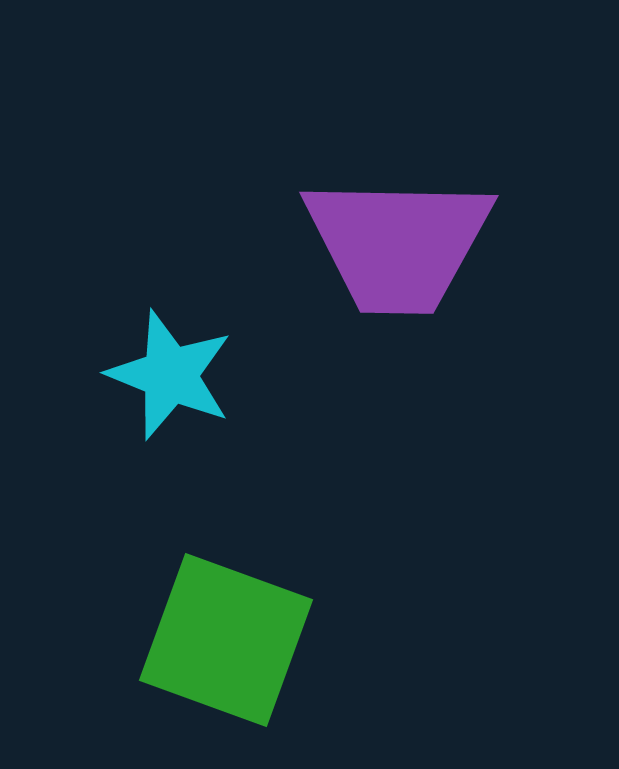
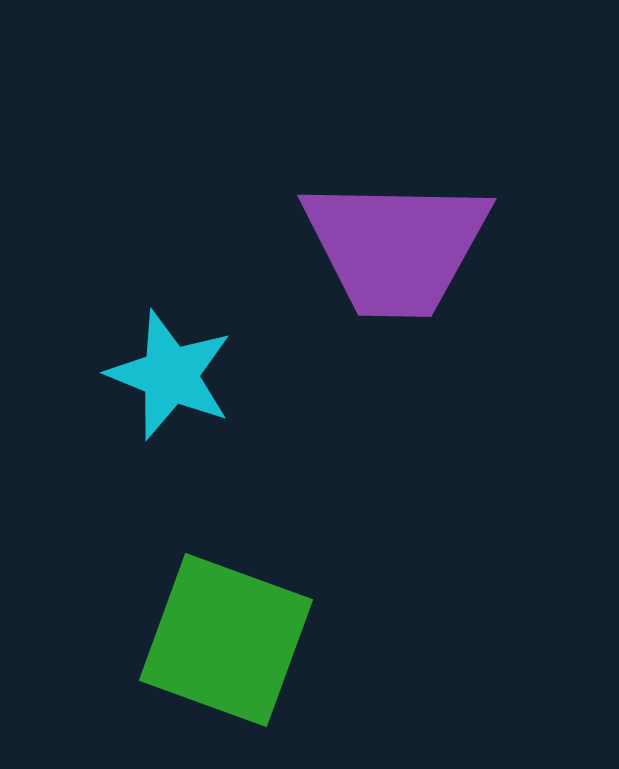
purple trapezoid: moved 2 px left, 3 px down
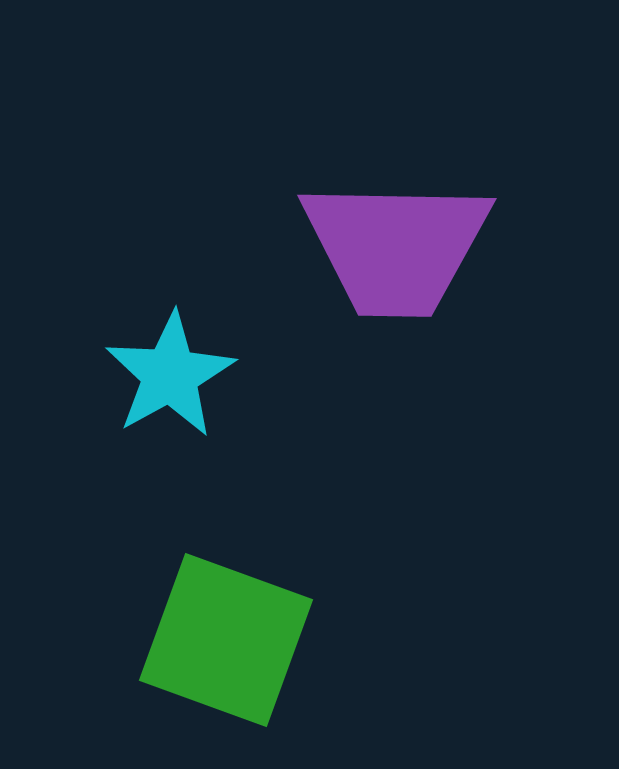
cyan star: rotated 21 degrees clockwise
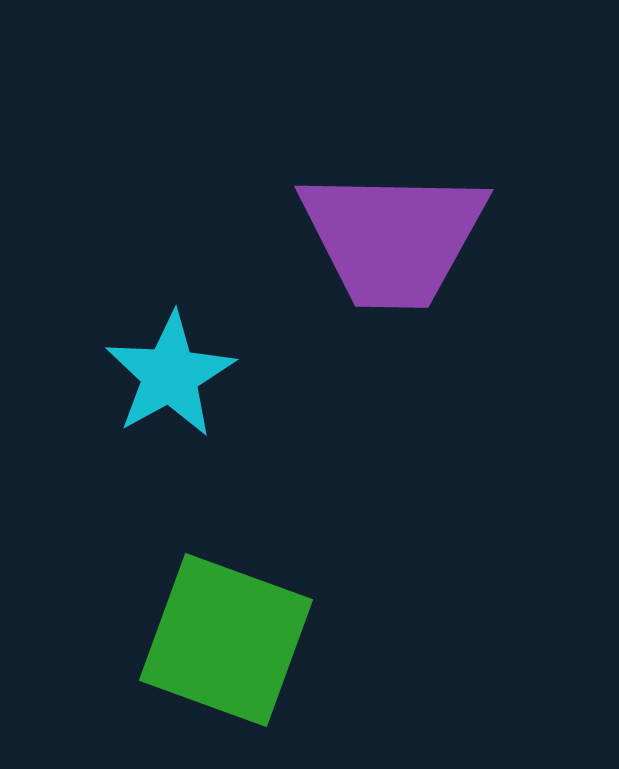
purple trapezoid: moved 3 px left, 9 px up
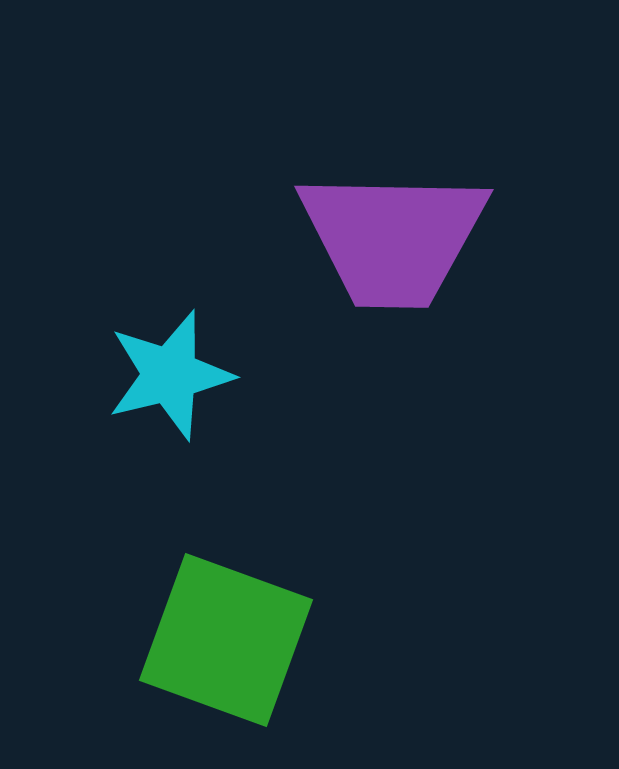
cyan star: rotated 15 degrees clockwise
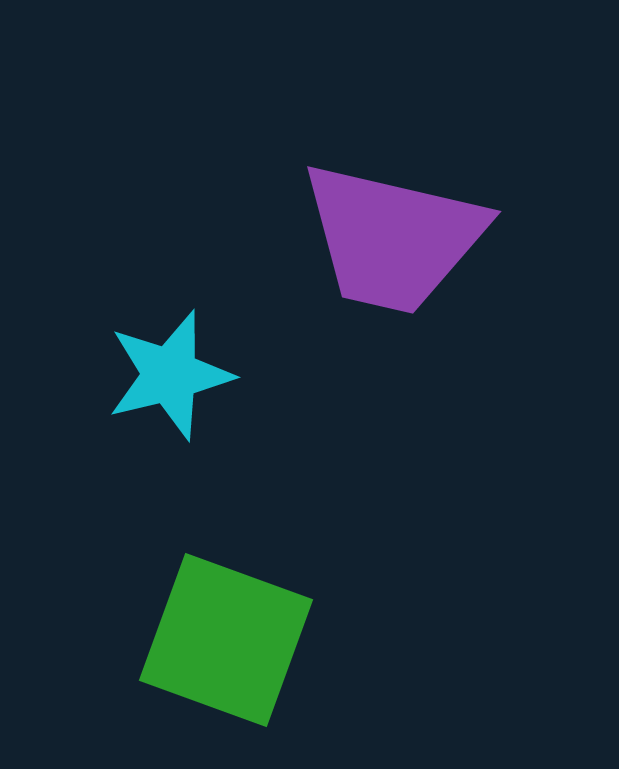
purple trapezoid: rotated 12 degrees clockwise
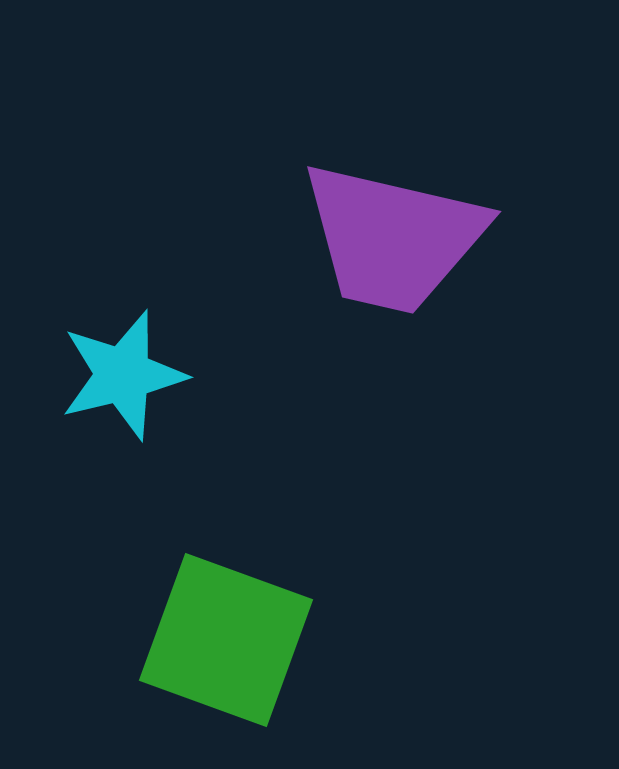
cyan star: moved 47 px left
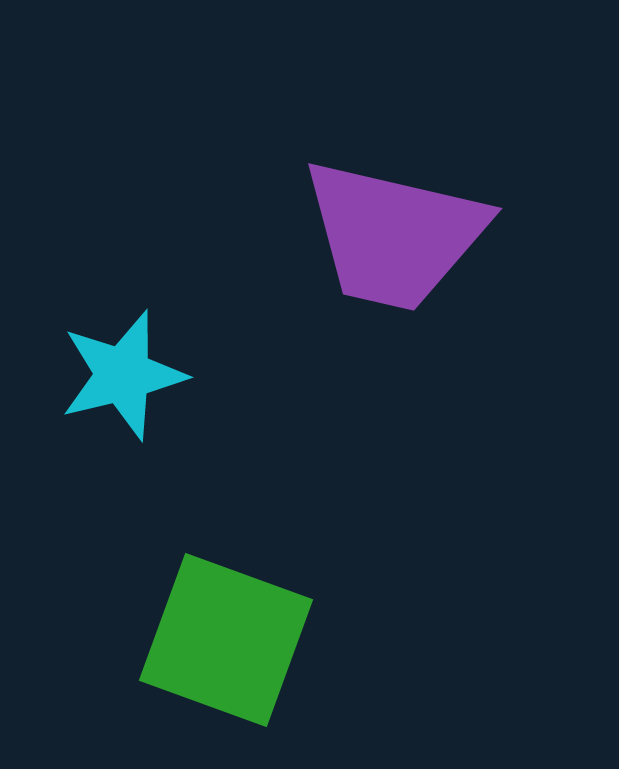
purple trapezoid: moved 1 px right, 3 px up
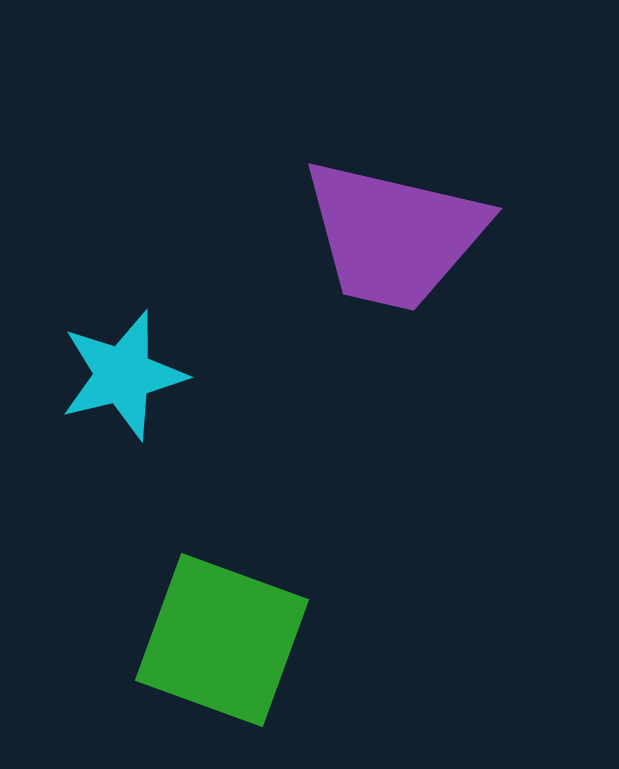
green square: moved 4 px left
